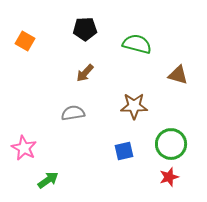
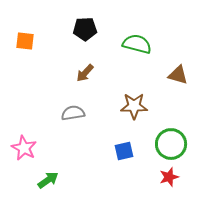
orange square: rotated 24 degrees counterclockwise
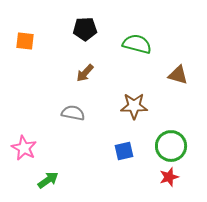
gray semicircle: rotated 20 degrees clockwise
green circle: moved 2 px down
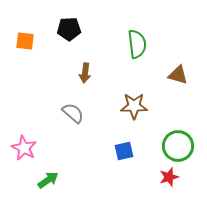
black pentagon: moved 16 px left
green semicircle: rotated 68 degrees clockwise
brown arrow: rotated 36 degrees counterclockwise
gray semicircle: rotated 30 degrees clockwise
green circle: moved 7 px right
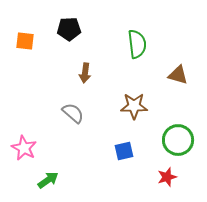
green circle: moved 6 px up
red star: moved 2 px left
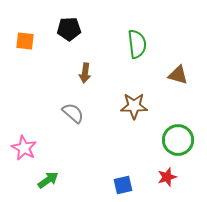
blue square: moved 1 px left, 34 px down
